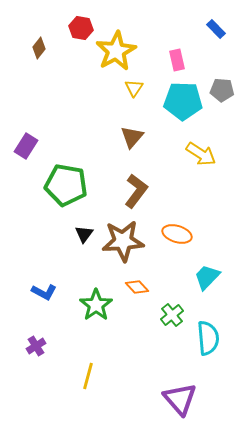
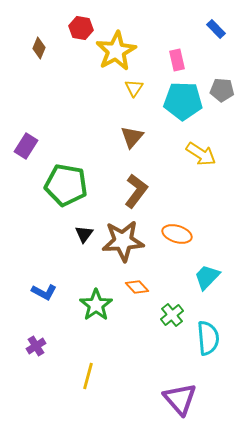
brown diamond: rotated 15 degrees counterclockwise
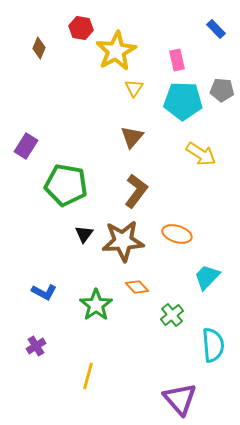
cyan semicircle: moved 5 px right, 7 px down
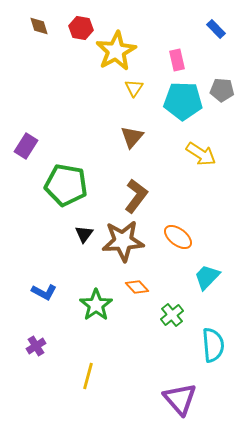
brown diamond: moved 22 px up; rotated 40 degrees counterclockwise
brown L-shape: moved 5 px down
orange ellipse: moved 1 px right, 3 px down; rotated 20 degrees clockwise
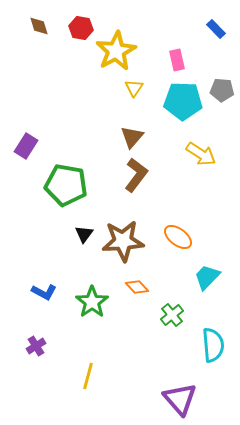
brown L-shape: moved 21 px up
green star: moved 4 px left, 3 px up
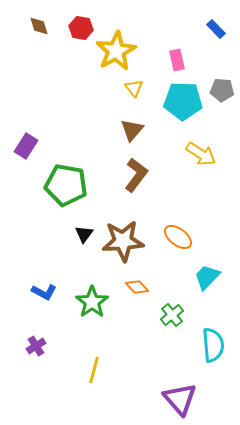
yellow triangle: rotated 12 degrees counterclockwise
brown triangle: moved 7 px up
yellow line: moved 6 px right, 6 px up
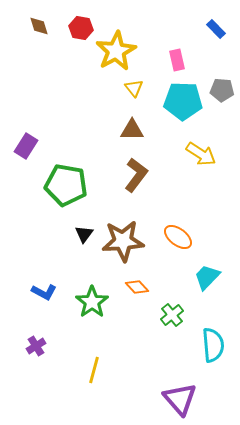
brown triangle: rotated 50 degrees clockwise
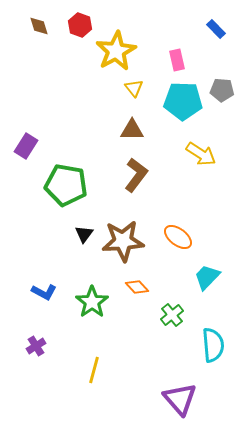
red hexagon: moved 1 px left, 3 px up; rotated 10 degrees clockwise
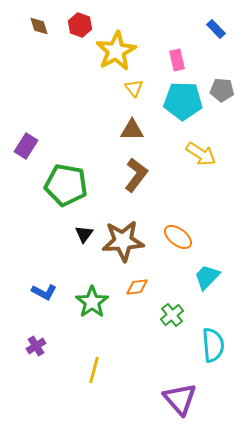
orange diamond: rotated 55 degrees counterclockwise
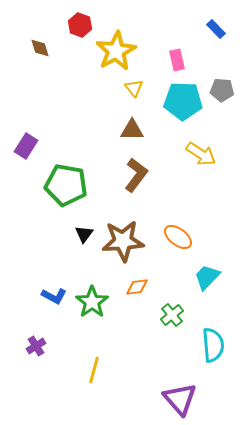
brown diamond: moved 1 px right, 22 px down
blue L-shape: moved 10 px right, 4 px down
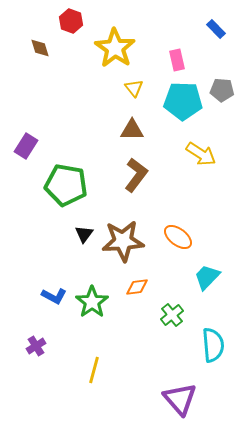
red hexagon: moved 9 px left, 4 px up
yellow star: moved 1 px left, 3 px up; rotated 9 degrees counterclockwise
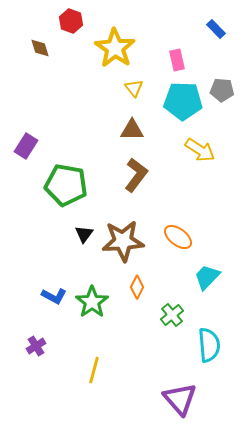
yellow arrow: moved 1 px left, 4 px up
orange diamond: rotated 55 degrees counterclockwise
cyan semicircle: moved 4 px left
